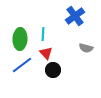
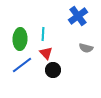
blue cross: moved 3 px right
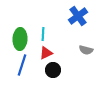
gray semicircle: moved 2 px down
red triangle: rotated 48 degrees clockwise
blue line: rotated 35 degrees counterclockwise
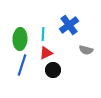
blue cross: moved 9 px left, 9 px down
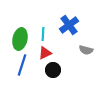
green ellipse: rotated 10 degrees clockwise
red triangle: moved 1 px left
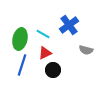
cyan line: rotated 64 degrees counterclockwise
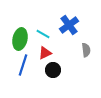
gray semicircle: rotated 112 degrees counterclockwise
blue line: moved 1 px right
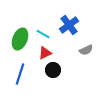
green ellipse: rotated 10 degrees clockwise
gray semicircle: rotated 72 degrees clockwise
blue line: moved 3 px left, 9 px down
